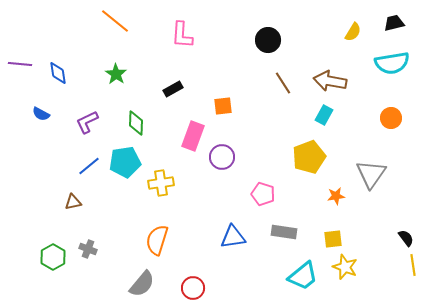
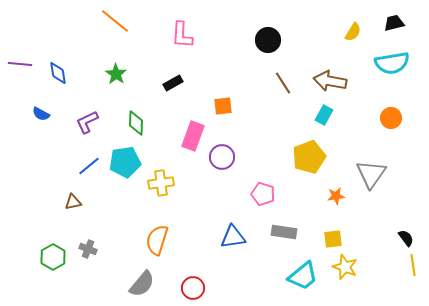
black rectangle: moved 6 px up
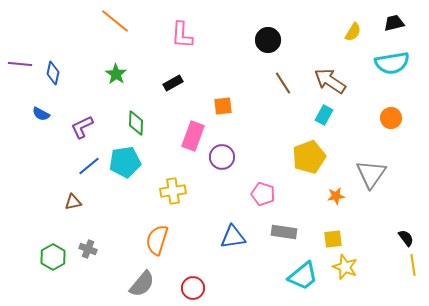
blue diamond: moved 5 px left; rotated 20 degrees clockwise
brown arrow: rotated 24 degrees clockwise
purple L-shape: moved 5 px left, 5 px down
yellow cross: moved 12 px right, 8 px down
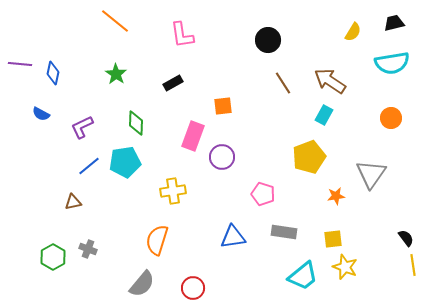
pink L-shape: rotated 12 degrees counterclockwise
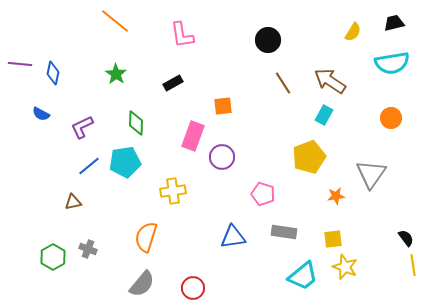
orange semicircle: moved 11 px left, 3 px up
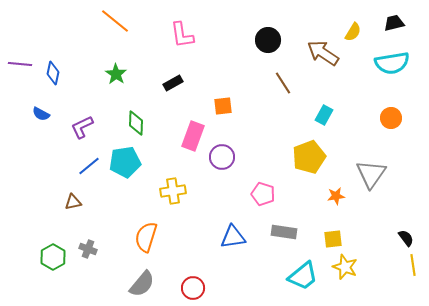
brown arrow: moved 7 px left, 28 px up
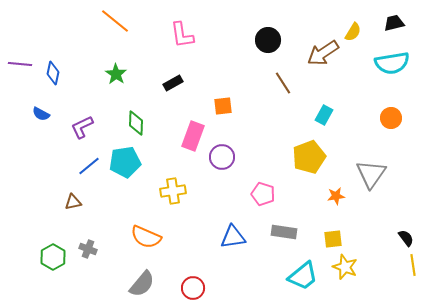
brown arrow: rotated 68 degrees counterclockwise
orange semicircle: rotated 84 degrees counterclockwise
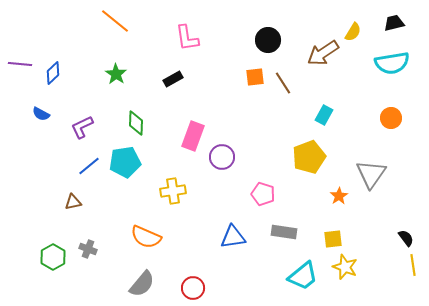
pink L-shape: moved 5 px right, 3 px down
blue diamond: rotated 35 degrees clockwise
black rectangle: moved 4 px up
orange square: moved 32 px right, 29 px up
orange star: moved 3 px right; rotated 24 degrees counterclockwise
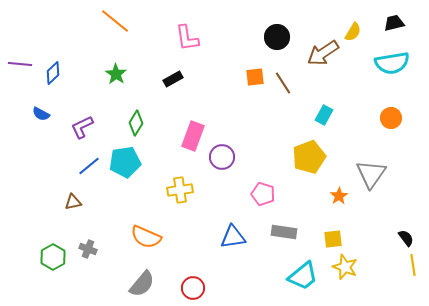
black circle: moved 9 px right, 3 px up
green diamond: rotated 30 degrees clockwise
yellow cross: moved 7 px right, 1 px up
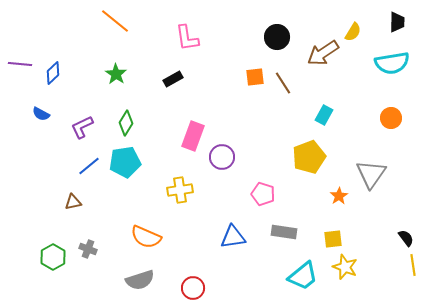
black trapezoid: moved 3 px right, 1 px up; rotated 105 degrees clockwise
green diamond: moved 10 px left
gray semicircle: moved 2 px left, 4 px up; rotated 32 degrees clockwise
